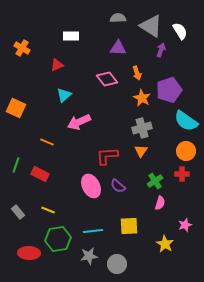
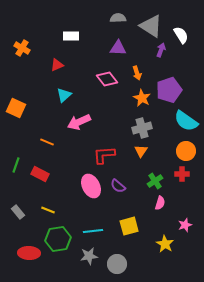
white semicircle: moved 1 px right, 4 px down
red L-shape: moved 3 px left, 1 px up
yellow square: rotated 12 degrees counterclockwise
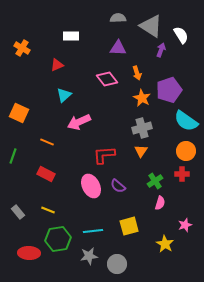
orange square: moved 3 px right, 5 px down
green line: moved 3 px left, 9 px up
red rectangle: moved 6 px right
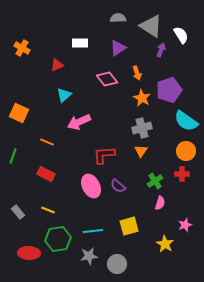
white rectangle: moved 9 px right, 7 px down
purple triangle: rotated 36 degrees counterclockwise
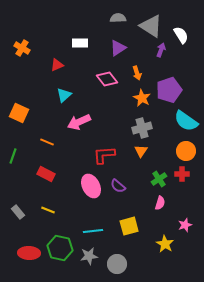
green cross: moved 4 px right, 2 px up
green hexagon: moved 2 px right, 9 px down; rotated 20 degrees clockwise
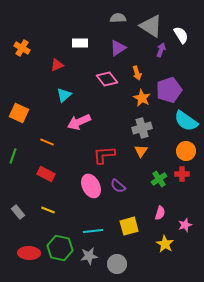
pink semicircle: moved 10 px down
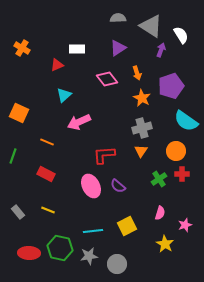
white rectangle: moved 3 px left, 6 px down
purple pentagon: moved 2 px right, 4 px up
orange circle: moved 10 px left
yellow square: moved 2 px left; rotated 12 degrees counterclockwise
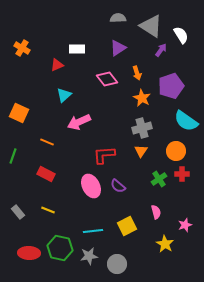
purple arrow: rotated 16 degrees clockwise
pink semicircle: moved 4 px left, 1 px up; rotated 32 degrees counterclockwise
